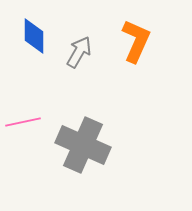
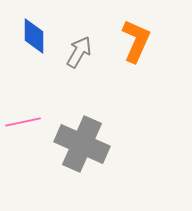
gray cross: moved 1 px left, 1 px up
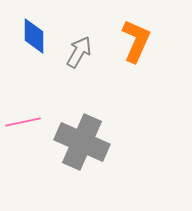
gray cross: moved 2 px up
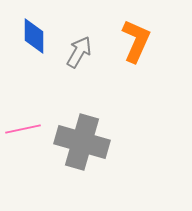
pink line: moved 7 px down
gray cross: rotated 8 degrees counterclockwise
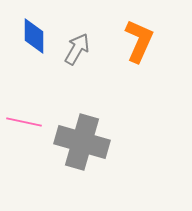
orange L-shape: moved 3 px right
gray arrow: moved 2 px left, 3 px up
pink line: moved 1 px right, 7 px up; rotated 24 degrees clockwise
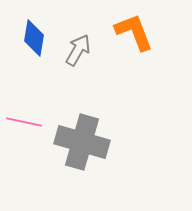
blue diamond: moved 2 px down; rotated 9 degrees clockwise
orange L-shape: moved 5 px left, 9 px up; rotated 45 degrees counterclockwise
gray arrow: moved 1 px right, 1 px down
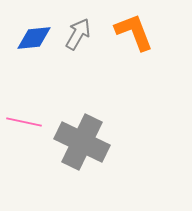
blue diamond: rotated 75 degrees clockwise
gray arrow: moved 16 px up
gray cross: rotated 10 degrees clockwise
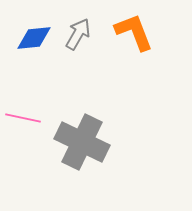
pink line: moved 1 px left, 4 px up
